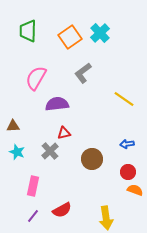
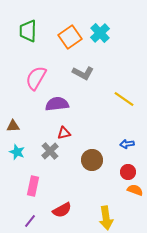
gray L-shape: rotated 115 degrees counterclockwise
brown circle: moved 1 px down
purple line: moved 3 px left, 5 px down
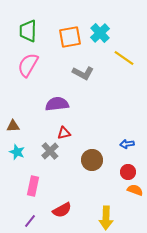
orange square: rotated 25 degrees clockwise
pink semicircle: moved 8 px left, 13 px up
yellow line: moved 41 px up
yellow arrow: rotated 10 degrees clockwise
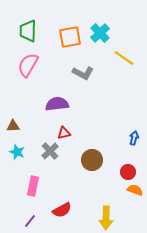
blue arrow: moved 7 px right, 6 px up; rotated 112 degrees clockwise
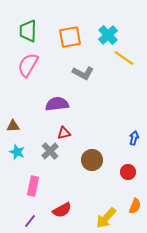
cyan cross: moved 8 px right, 2 px down
orange semicircle: moved 16 px down; rotated 91 degrees clockwise
yellow arrow: rotated 40 degrees clockwise
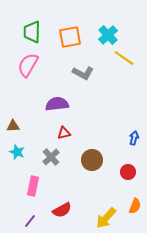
green trapezoid: moved 4 px right, 1 px down
gray cross: moved 1 px right, 6 px down
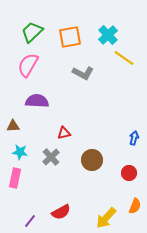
green trapezoid: rotated 45 degrees clockwise
purple semicircle: moved 20 px left, 3 px up; rotated 10 degrees clockwise
cyan star: moved 3 px right; rotated 14 degrees counterclockwise
red circle: moved 1 px right, 1 px down
pink rectangle: moved 18 px left, 8 px up
red semicircle: moved 1 px left, 2 px down
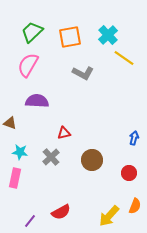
brown triangle: moved 3 px left, 3 px up; rotated 24 degrees clockwise
yellow arrow: moved 3 px right, 2 px up
